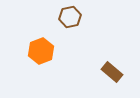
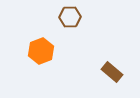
brown hexagon: rotated 10 degrees clockwise
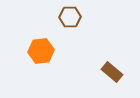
orange hexagon: rotated 15 degrees clockwise
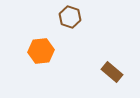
brown hexagon: rotated 20 degrees clockwise
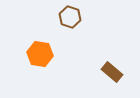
orange hexagon: moved 1 px left, 3 px down; rotated 15 degrees clockwise
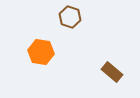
orange hexagon: moved 1 px right, 2 px up
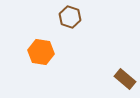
brown rectangle: moved 13 px right, 7 px down
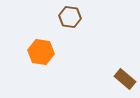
brown hexagon: rotated 10 degrees counterclockwise
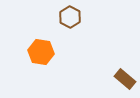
brown hexagon: rotated 20 degrees clockwise
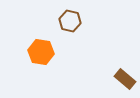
brown hexagon: moved 4 px down; rotated 15 degrees counterclockwise
